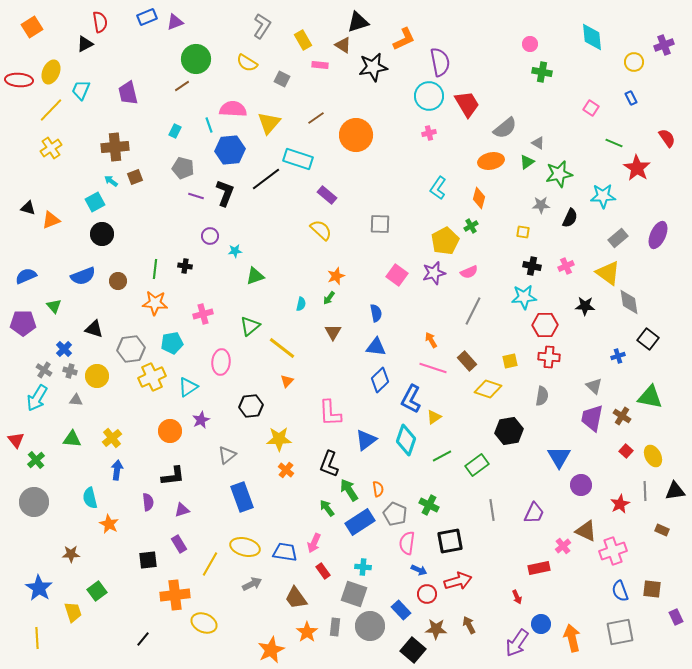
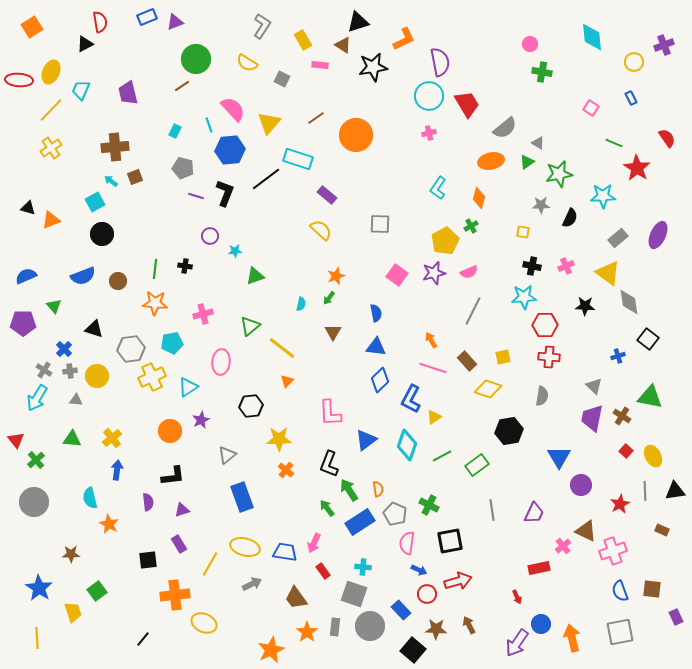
pink semicircle at (233, 109): rotated 44 degrees clockwise
yellow square at (510, 361): moved 7 px left, 4 px up
gray cross at (70, 371): rotated 24 degrees counterclockwise
cyan diamond at (406, 440): moved 1 px right, 5 px down
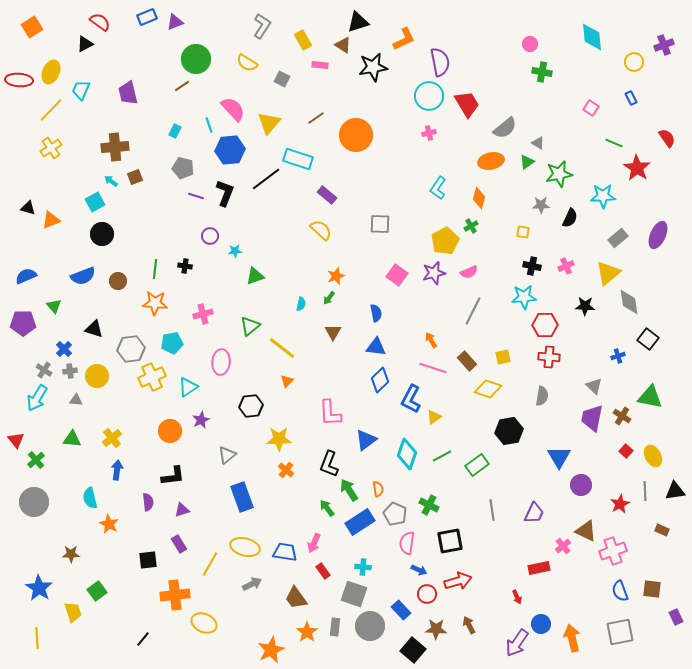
red semicircle at (100, 22): rotated 45 degrees counterclockwise
yellow triangle at (608, 273): rotated 44 degrees clockwise
cyan diamond at (407, 445): moved 9 px down
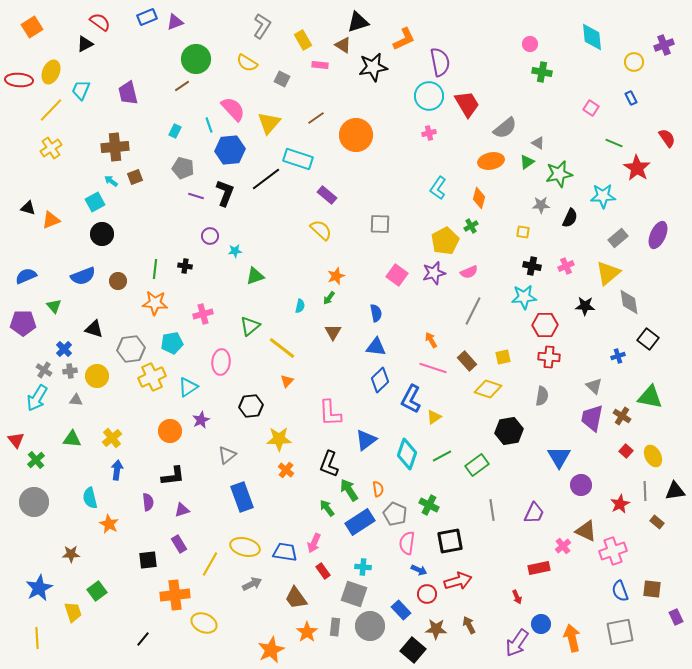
cyan semicircle at (301, 304): moved 1 px left, 2 px down
brown rectangle at (662, 530): moved 5 px left, 8 px up; rotated 16 degrees clockwise
blue star at (39, 588): rotated 12 degrees clockwise
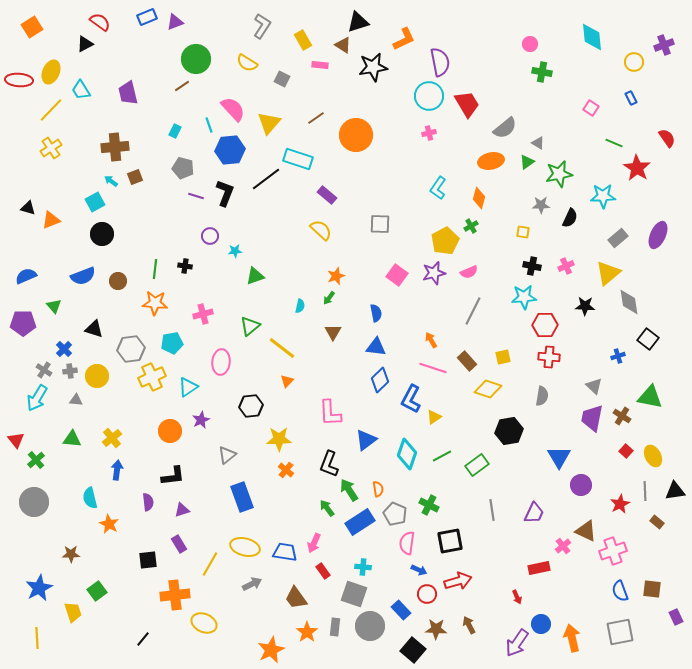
cyan trapezoid at (81, 90): rotated 55 degrees counterclockwise
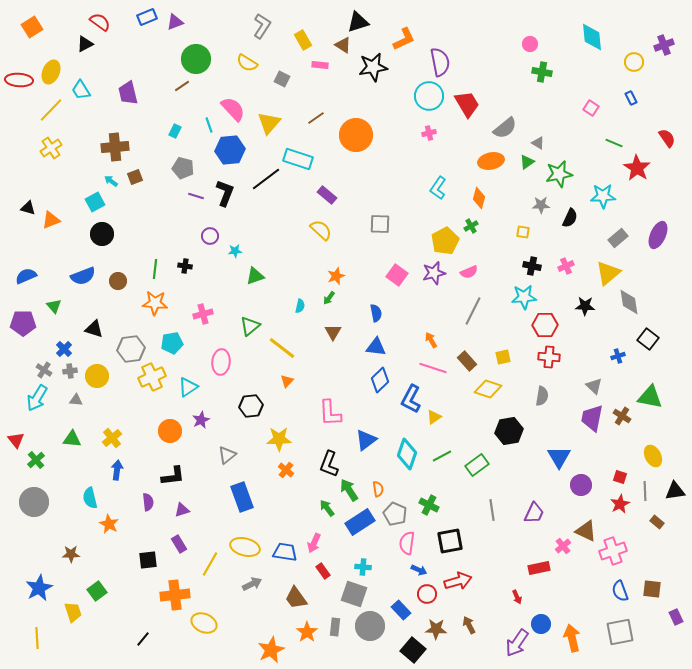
red square at (626, 451): moved 6 px left, 26 px down; rotated 24 degrees counterclockwise
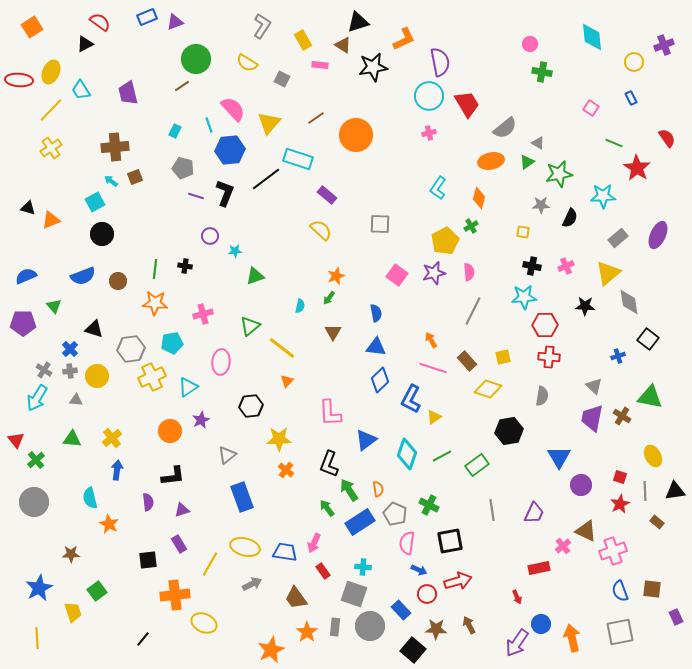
pink semicircle at (469, 272): rotated 72 degrees counterclockwise
blue cross at (64, 349): moved 6 px right
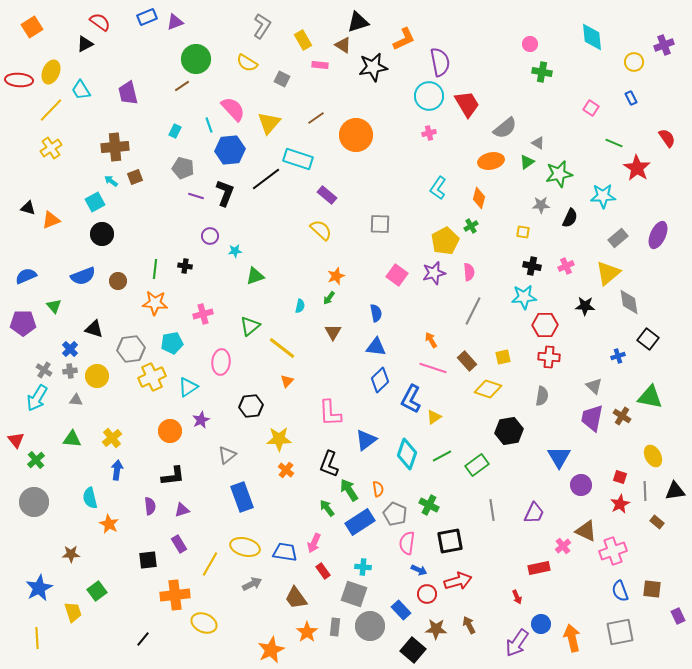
purple semicircle at (148, 502): moved 2 px right, 4 px down
purple rectangle at (676, 617): moved 2 px right, 1 px up
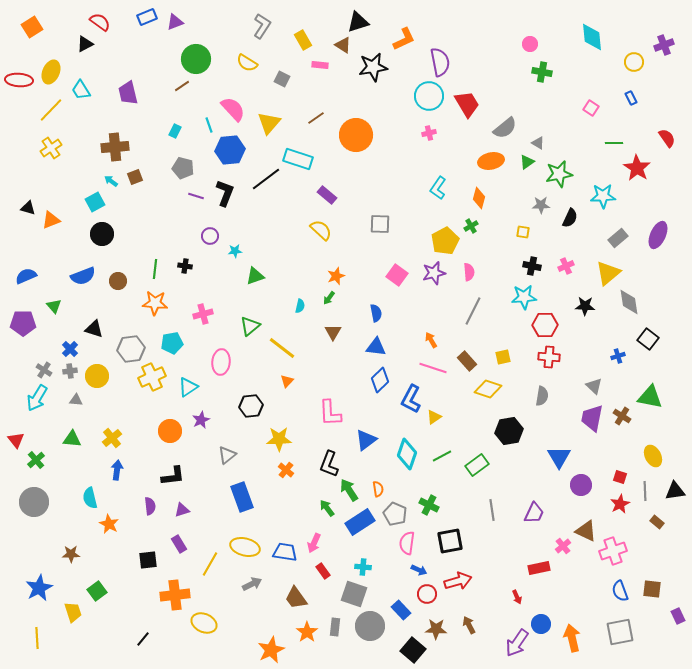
green line at (614, 143): rotated 24 degrees counterclockwise
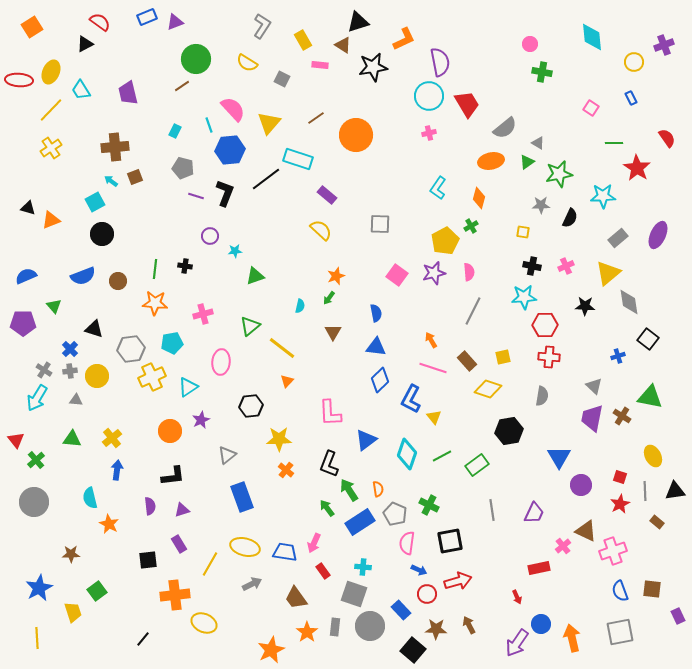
yellow triangle at (434, 417): rotated 35 degrees counterclockwise
